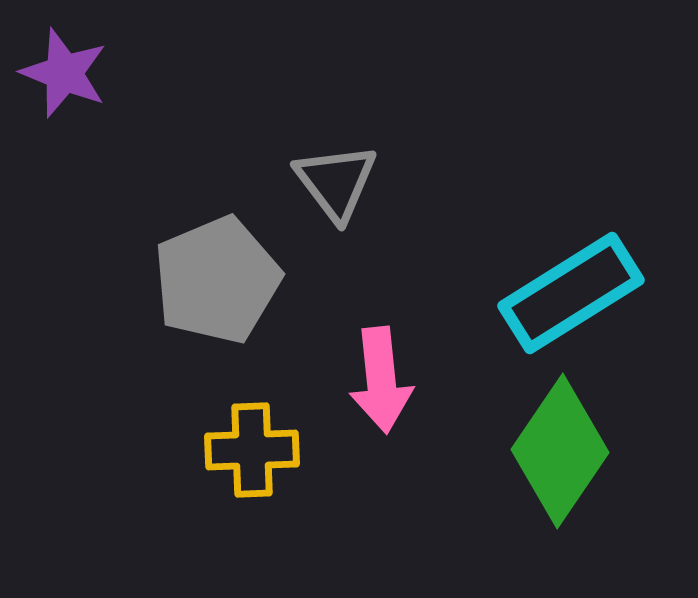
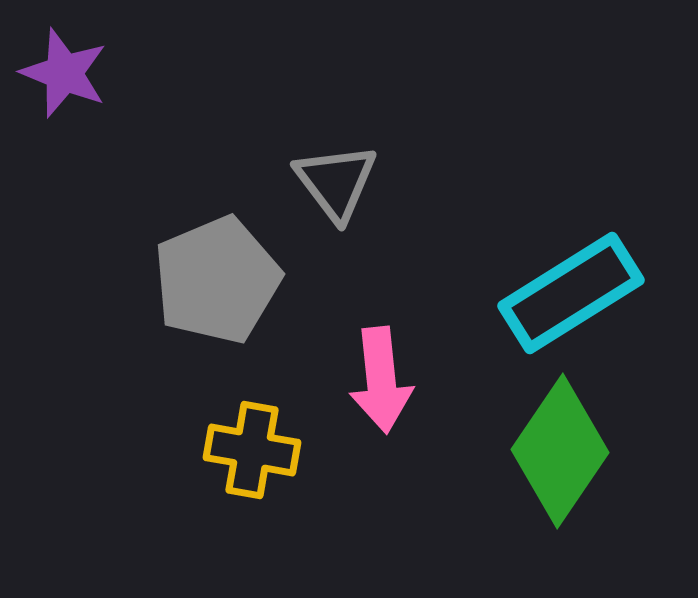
yellow cross: rotated 12 degrees clockwise
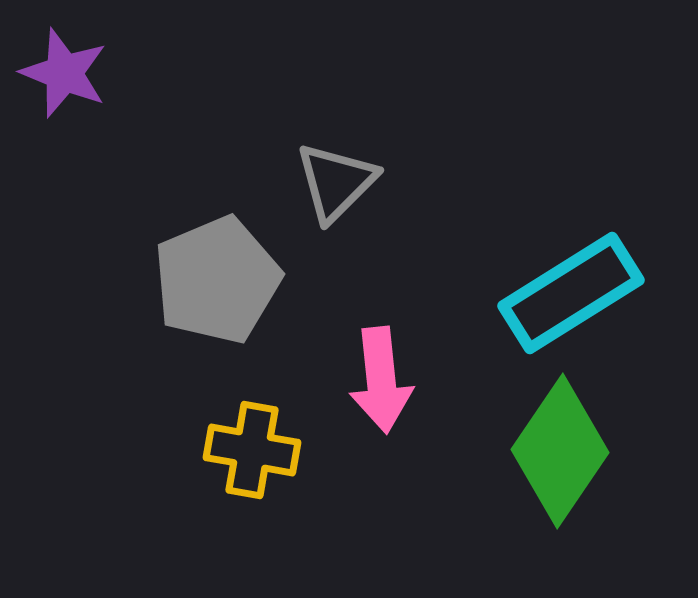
gray triangle: rotated 22 degrees clockwise
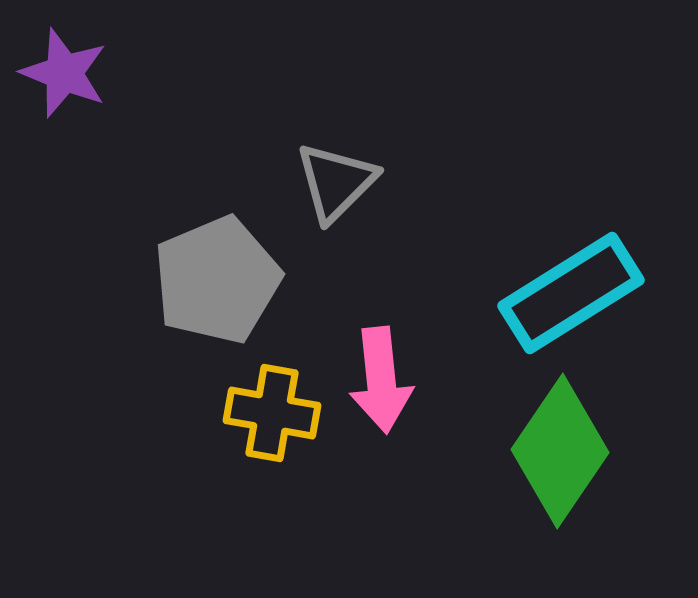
yellow cross: moved 20 px right, 37 px up
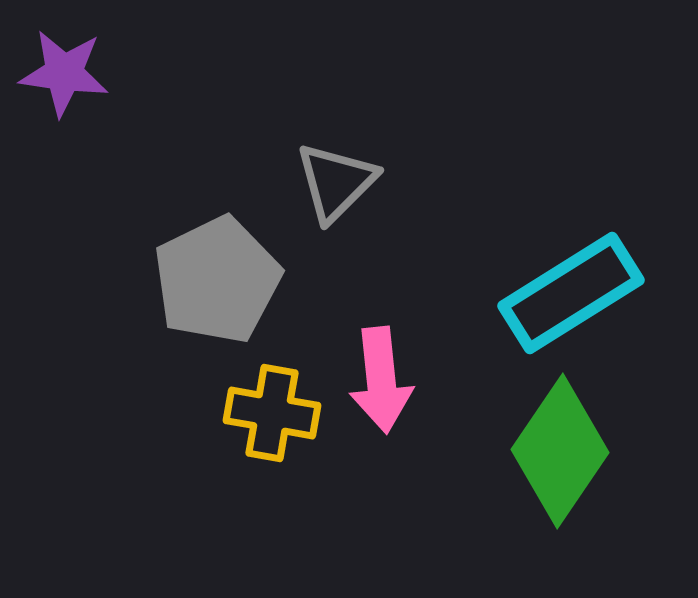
purple star: rotated 14 degrees counterclockwise
gray pentagon: rotated 3 degrees counterclockwise
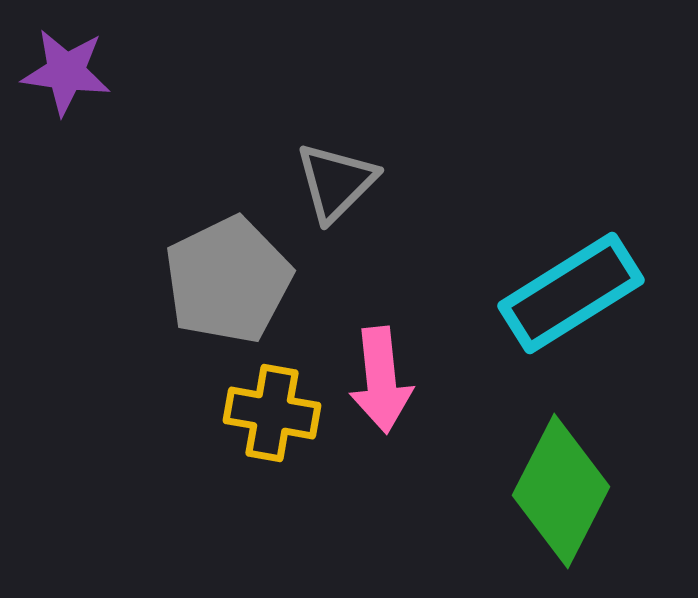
purple star: moved 2 px right, 1 px up
gray pentagon: moved 11 px right
green diamond: moved 1 px right, 40 px down; rotated 7 degrees counterclockwise
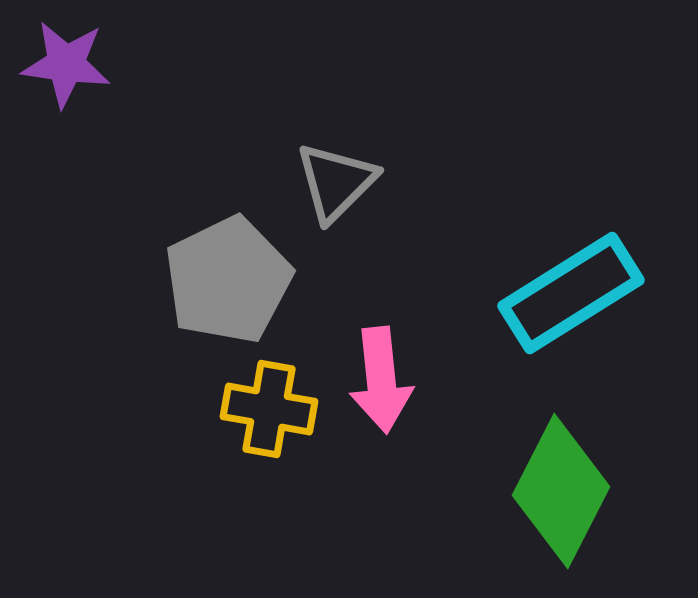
purple star: moved 8 px up
yellow cross: moved 3 px left, 4 px up
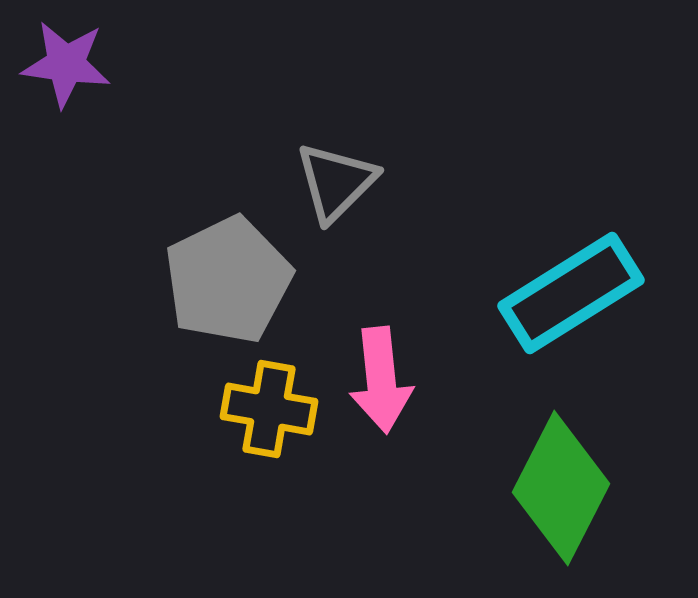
green diamond: moved 3 px up
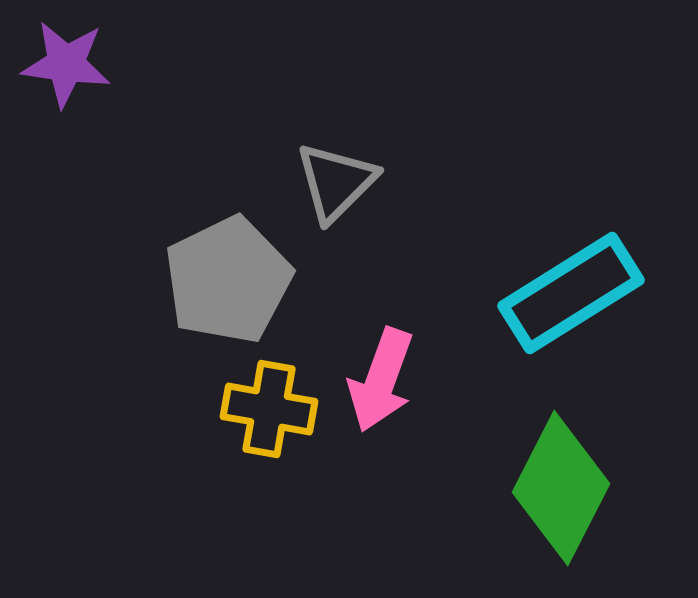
pink arrow: rotated 26 degrees clockwise
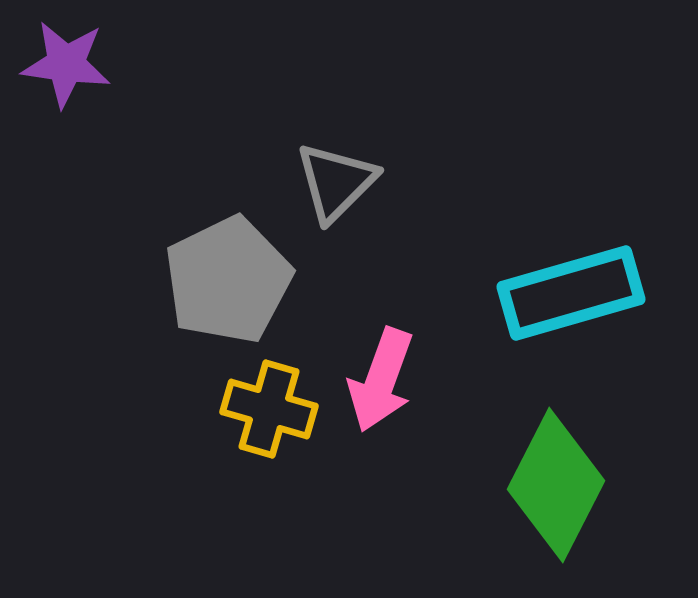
cyan rectangle: rotated 16 degrees clockwise
yellow cross: rotated 6 degrees clockwise
green diamond: moved 5 px left, 3 px up
